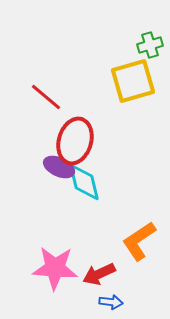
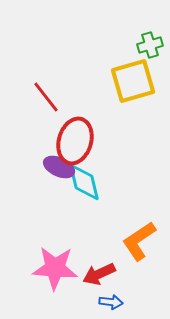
red line: rotated 12 degrees clockwise
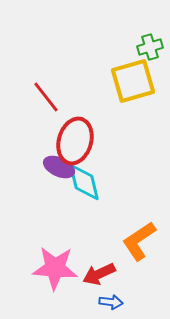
green cross: moved 2 px down
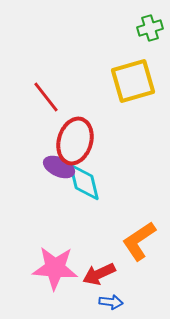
green cross: moved 19 px up
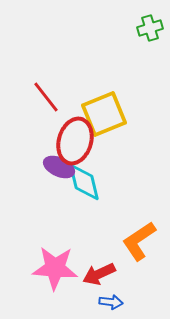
yellow square: moved 29 px left, 33 px down; rotated 6 degrees counterclockwise
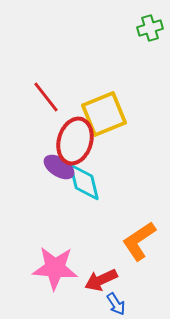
purple ellipse: rotated 8 degrees clockwise
red arrow: moved 2 px right, 6 px down
blue arrow: moved 5 px right, 2 px down; rotated 50 degrees clockwise
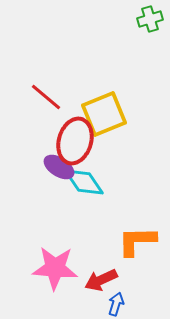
green cross: moved 9 px up
red line: rotated 12 degrees counterclockwise
cyan diamond: rotated 21 degrees counterclockwise
orange L-shape: moved 2 px left; rotated 33 degrees clockwise
blue arrow: rotated 130 degrees counterclockwise
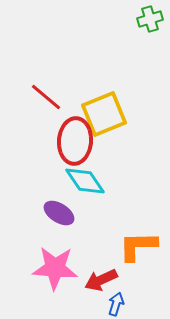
red ellipse: rotated 12 degrees counterclockwise
purple ellipse: moved 46 px down
cyan diamond: moved 1 px right, 1 px up
orange L-shape: moved 1 px right, 5 px down
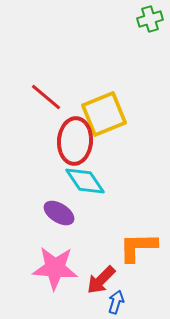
orange L-shape: moved 1 px down
red arrow: rotated 20 degrees counterclockwise
blue arrow: moved 2 px up
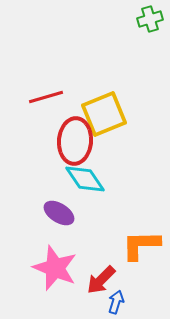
red line: rotated 56 degrees counterclockwise
cyan diamond: moved 2 px up
orange L-shape: moved 3 px right, 2 px up
pink star: rotated 18 degrees clockwise
